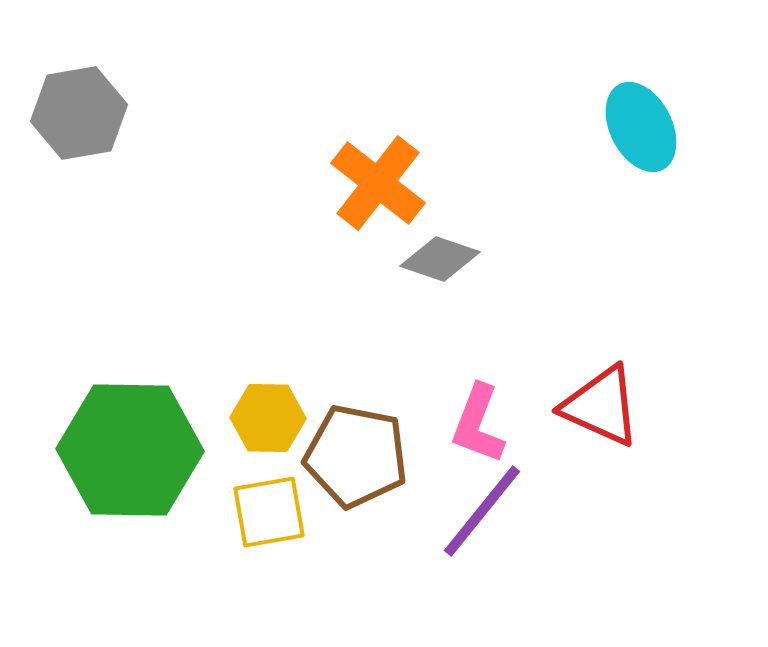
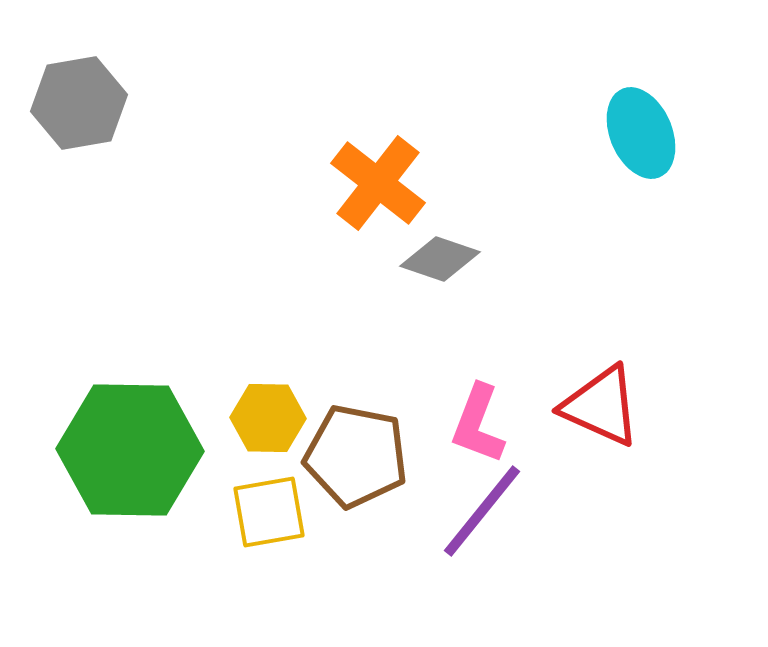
gray hexagon: moved 10 px up
cyan ellipse: moved 6 px down; rotated 4 degrees clockwise
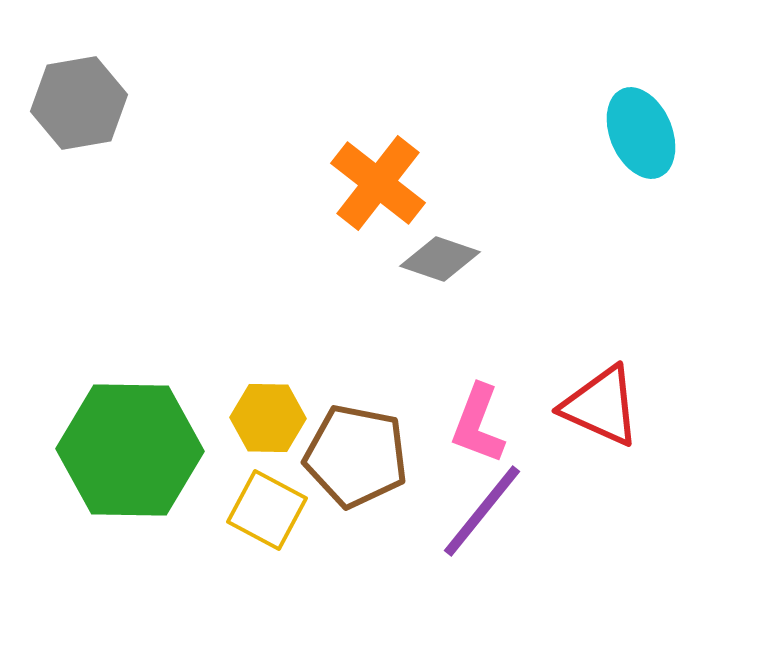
yellow square: moved 2 px left, 2 px up; rotated 38 degrees clockwise
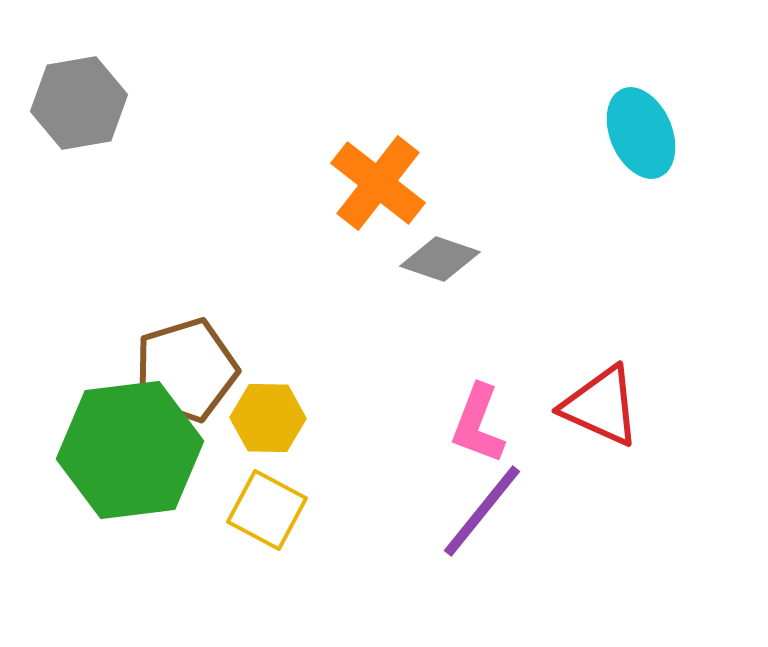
green hexagon: rotated 8 degrees counterclockwise
brown pentagon: moved 170 px left, 86 px up; rotated 28 degrees counterclockwise
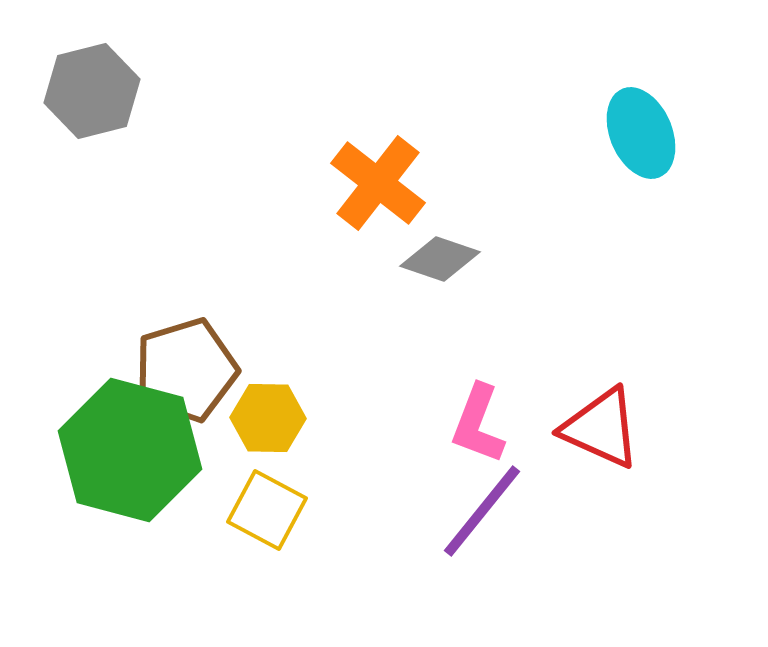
gray hexagon: moved 13 px right, 12 px up; rotated 4 degrees counterclockwise
red triangle: moved 22 px down
green hexagon: rotated 22 degrees clockwise
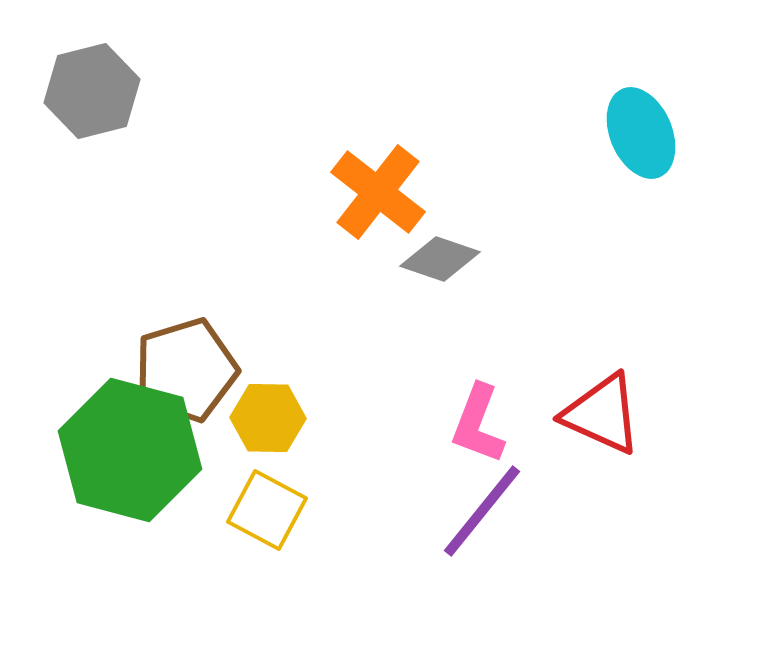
orange cross: moved 9 px down
red triangle: moved 1 px right, 14 px up
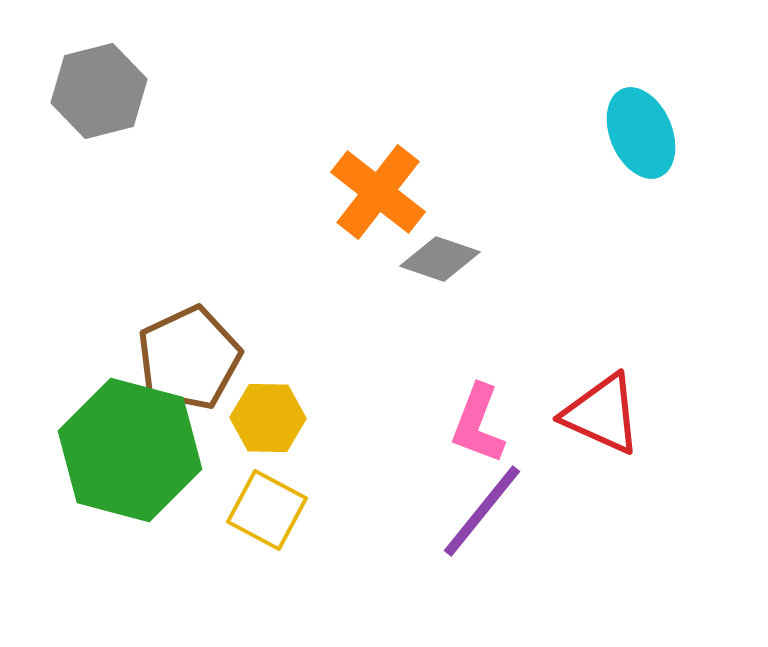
gray hexagon: moved 7 px right
brown pentagon: moved 3 px right, 12 px up; rotated 8 degrees counterclockwise
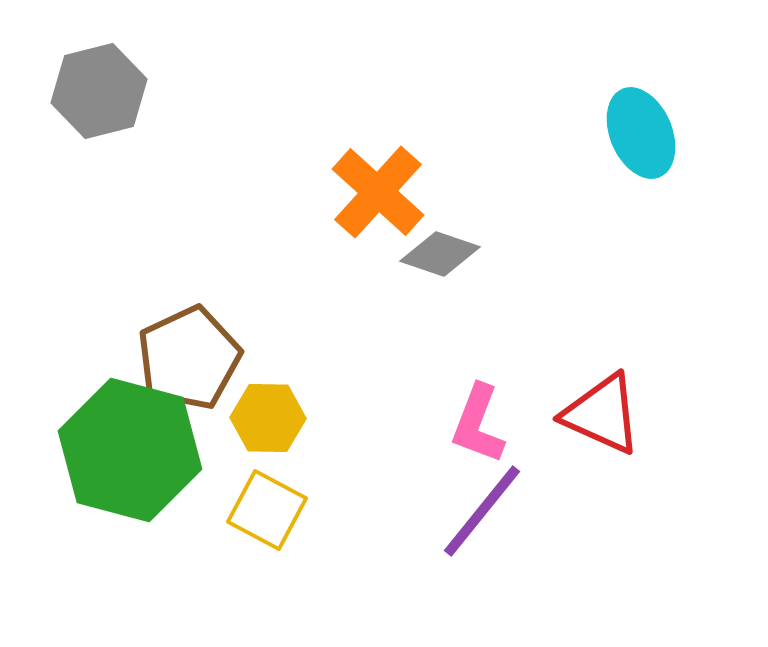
orange cross: rotated 4 degrees clockwise
gray diamond: moved 5 px up
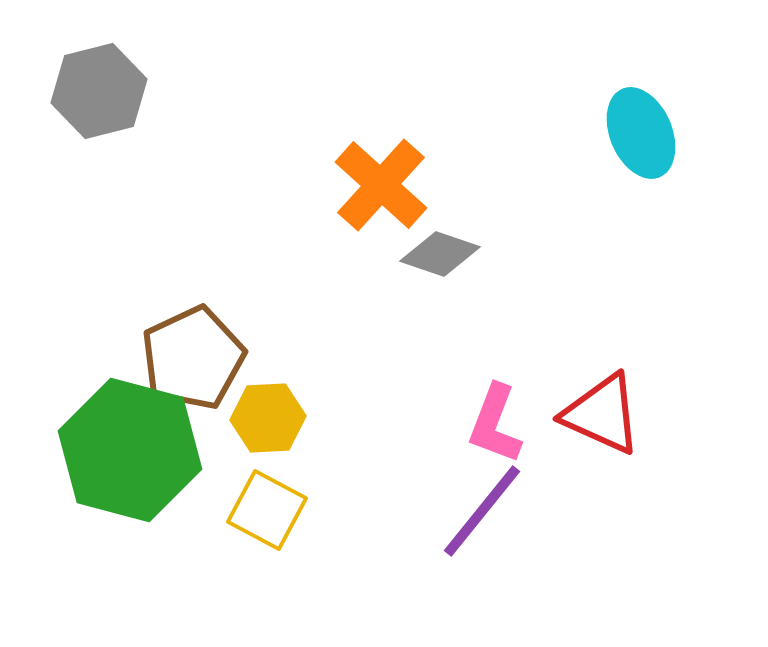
orange cross: moved 3 px right, 7 px up
brown pentagon: moved 4 px right
yellow hexagon: rotated 4 degrees counterclockwise
pink L-shape: moved 17 px right
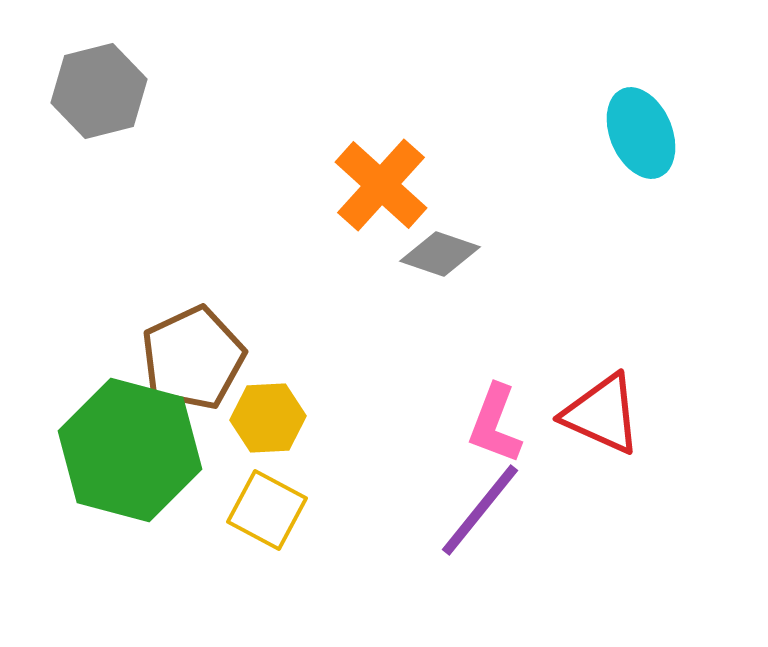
purple line: moved 2 px left, 1 px up
